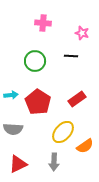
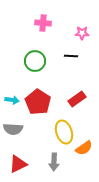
pink star: rotated 16 degrees counterclockwise
cyan arrow: moved 1 px right, 5 px down; rotated 16 degrees clockwise
yellow ellipse: moved 1 px right; rotated 60 degrees counterclockwise
orange semicircle: moved 1 px left, 2 px down
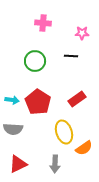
gray arrow: moved 1 px right, 2 px down
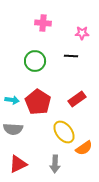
yellow ellipse: rotated 20 degrees counterclockwise
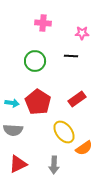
cyan arrow: moved 3 px down
gray semicircle: moved 1 px down
gray arrow: moved 1 px left, 1 px down
